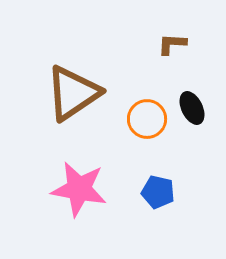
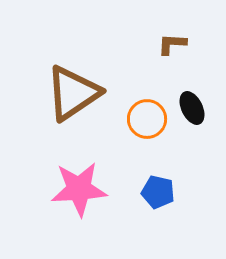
pink star: rotated 14 degrees counterclockwise
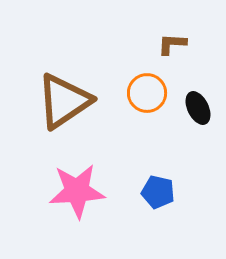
brown triangle: moved 9 px left, 8 px down
black ellipse: moved 6 px right
orange circle: moved 26 px up
pink star: moved 2 px left, 2 px down
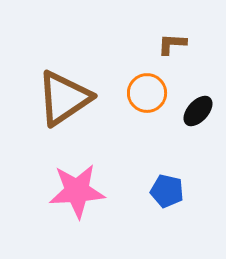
brown triangle: moved 3 px up
black ellipse: moved 3 px down; rotated 68 degrees clockwise
blue pentagon: moved 9 px right, 1 px up
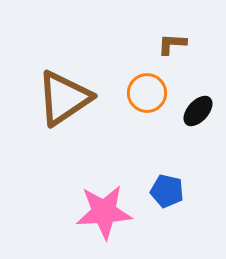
pink star: moved 27 px right, 21 px down
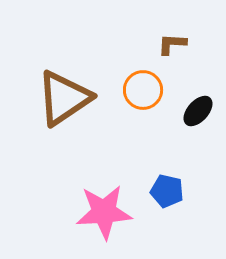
orange circle: moved 4 px left, 3 px up
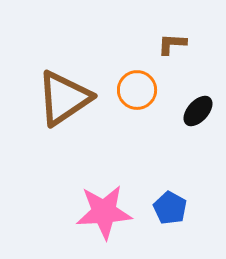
orange circle: moved 6 px left
blue pentagon: moved 3 px right, 17 px down; rotated 16 degrees clockwise
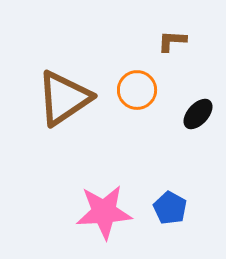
brown L-shape: moved 3 px up
black ellipse: moved 3 px down
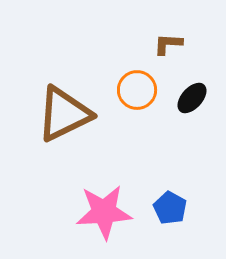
brown L-shape: moved 4 px left, 3 px down
brown triangle: moved 16 px down; rotated 8 degrees clockwise
black ellipse: moved 6 px left, 16 px up
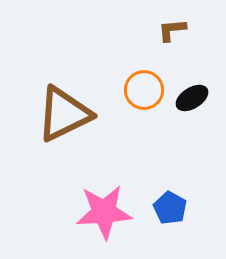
brown L-shape: moved 4 px right, 14 px up; rotated 8 degrees counterclockwise
orange circle: moved 7 px right
black ellipse: rotated 16 degrees clockwise
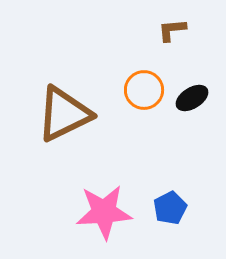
blue pentagon: rotated 16 degrees clockwise
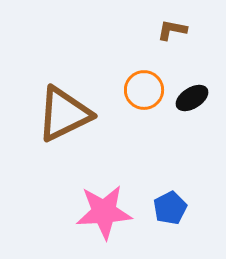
brown L-shape: rotated 16 degrees clockwise
